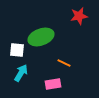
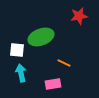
cyan arrow: rotated 42 degrees counterclockwise
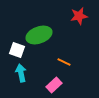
green ellipse: moved 2 px left, 2 px up
white square: rotated 14 degrees clockwise
orange line: moved 1 px up
pink rectangle: moved 1 px right, 1 px down; rotated 35 degrees counterclockwise
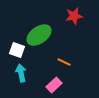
red star: moved 5 px left
green ellipse: rotated 15 degrees counterclockwise
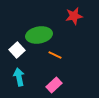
green ellipse: rotated 25 degrees clockwise
white square: rotated 28 degrees clockwise
orange line: moved 9 px left, 7 px up
cyan arrow: moved 2 px left, 4 px down
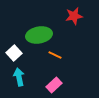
white square: moved 3 px left, 3 px down
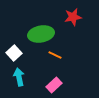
red star: moved 1 px left, 1 px down
green ellipse: moved 2 px right, 1 px up
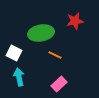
red star: moved 2 px right, 4 px down
green ellipse: moved 1 px up
white square: rotated 21 degrees counterclockwise
pink rectangle: moved 5 px right, 1 px up
